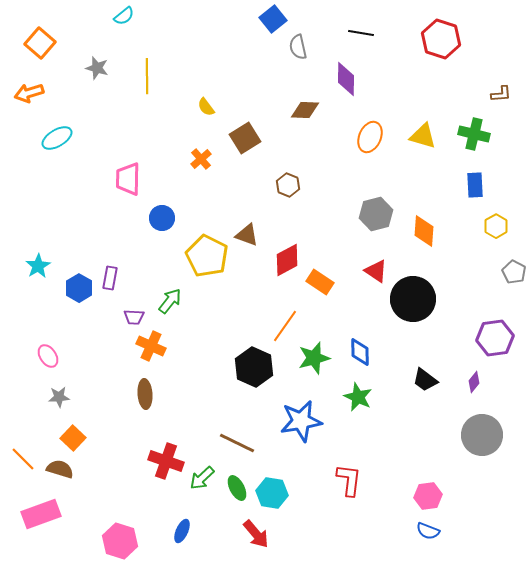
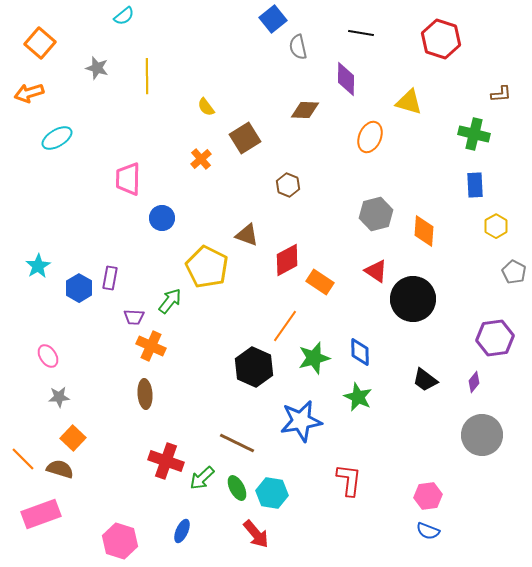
yellow triangle at (423, 136): moved 14 px left, 34 px up
yellow pentagon at (207, 256): moved 11 px down
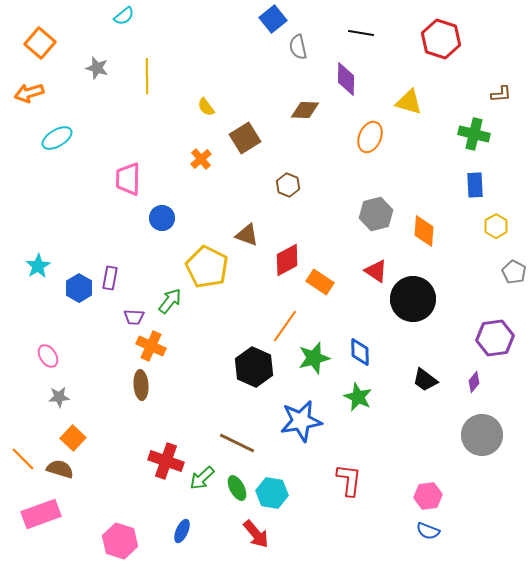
brown ellipse at (145, 394): moved 4 px left, 9 px up
